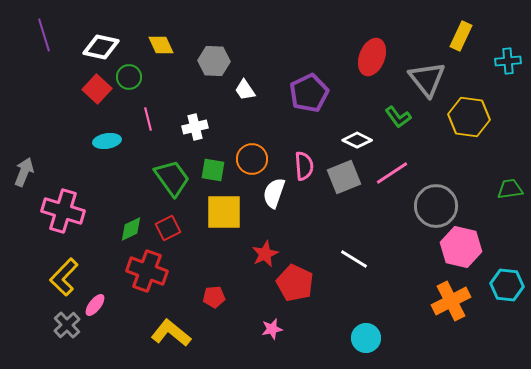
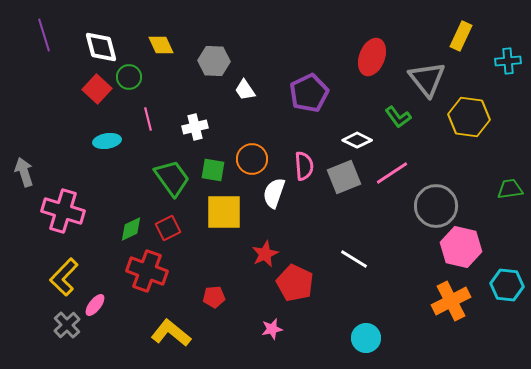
white diamond at (101, 47): rotated 63 degrees clockwise
gray arrow at (24, 172): rotated 40 degrees counterclockwise
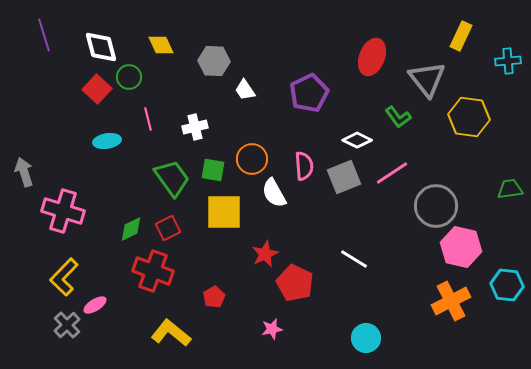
white semicircle at (274, 193): rotated 48 degrees counterclockwise
red cross at (147, 271): moved 6 px right
red pentagon at (214, 297): rotated 25 degrees counterclockwise
pink ellipse at (95, 305): rotated 20 degrees clockwise
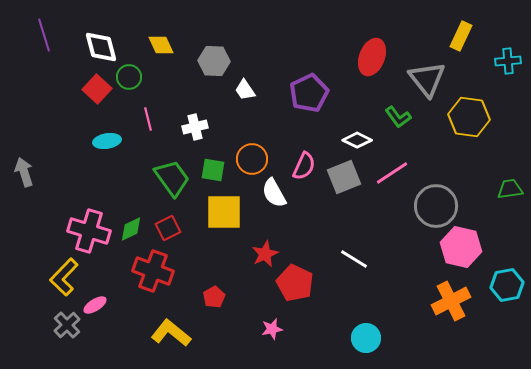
pink semicircle at (304, 166): rotated 28 degrees clockwise
pink cross at (63, 211): moved 26 px right, 20 px down
cyan hexagon at (507, 285): rotated 16 degrees counterclockwise
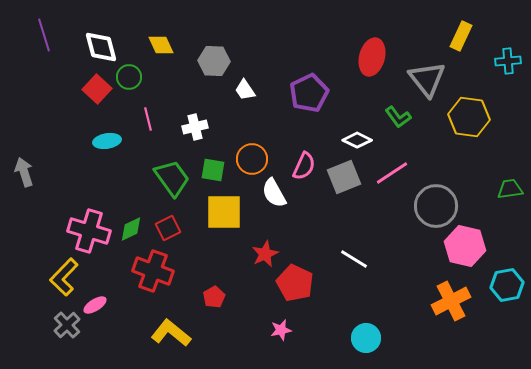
red ellipse at (372, 57): rotated 6 degrees counterclockwise
pink hexagon at (461, 247): moved 4 px right, 1 px up
pink star at (272, 329): moved 9 px right, 1 px down
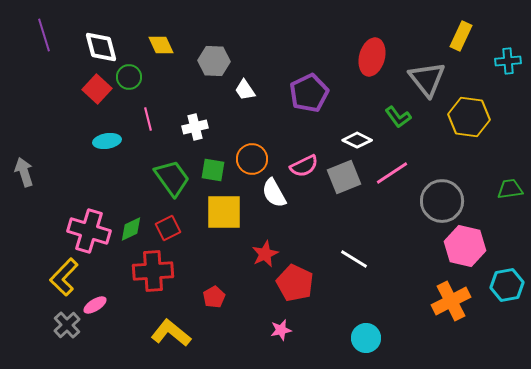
pink semicircle at (304, 166): rotated 40 degrees clockwise
gray circle at (436, 206): moved 6 px right, 5 px up
red cross at (153, 271): rotated 24 degrees counterclockwise
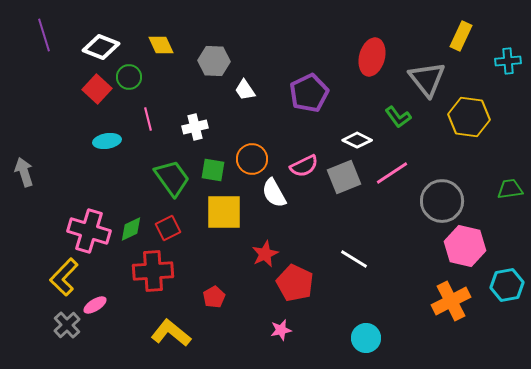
white diamond at (101, 47): rotated 54 degrees counterclockwise
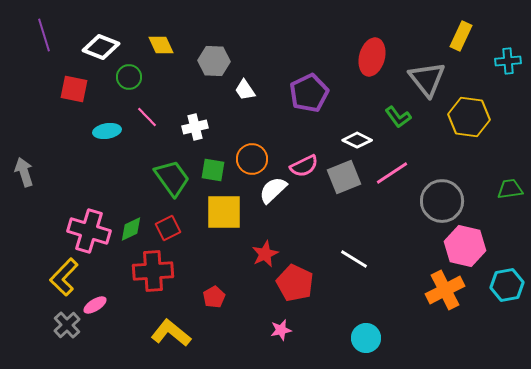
red square at (97, 89): moved 23 px left; rotated 32 degrees counterclockwise
pink line at (148, 119): moved 1 px left, 2 px up; rotated 30 degrees counterclockwise
cyan ellipse at (107, 141): moved 10 px up
white semicircle at (274, 193): moved 1 px left, 3 px up; rotated 76 degrees clockwise
orange cross at (451, 301): moved 6 px left, 11 px up
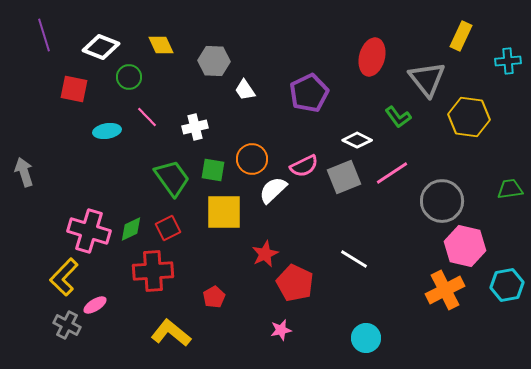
gray cross at (67, 325): rotated 20 degrees counterclockwise
